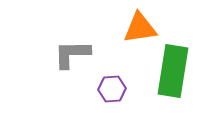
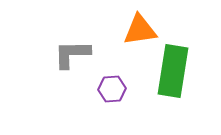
orange triangle: moved 2 px down
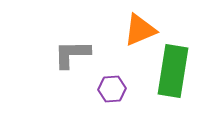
orange triangle: rotated 15 degrees counterclockwise
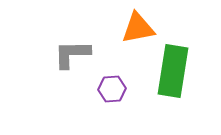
orange triangle: moved 2 px left, 2 px up; rotated 12 degrees clockwise
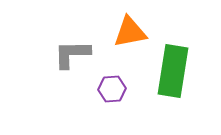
orange triangle: moved 8 px left, 4 px down
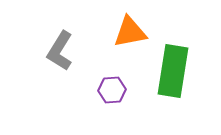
gray L-shape: moved 12 px left, 3 px up; rotated 57 degrees counterclockwise
purple hexagon: moved 1 px down
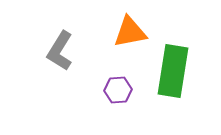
purple hexagon: moved 6 px right
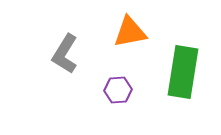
gray L-shape: moved 5 px right, 3 px down
green rectangle: moved 10 px right, 1 px down
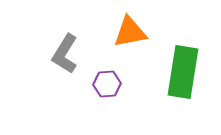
purple hexagon: moved 11 px left, 6 px up
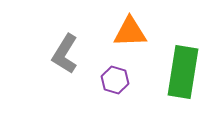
orange triangle: rotated 9 degrees clockwise
purple hexagon: moved 8 px right, 4 px up; rotated 20 degrees clockwise
